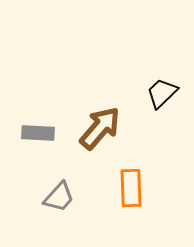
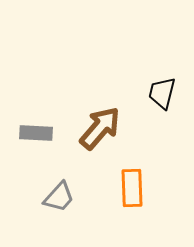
black trapezoid: rotated 32 degrees counterclockwise
gray rectangle: moved 2 px left
orange rectangle: moved 1 px right
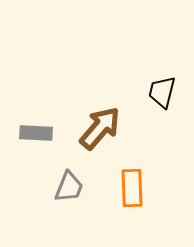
black trapezoid: moved 1 px up
gray trapezoid: moved 10 px right, 10 px up; rotated 20 degrees counterclockwise
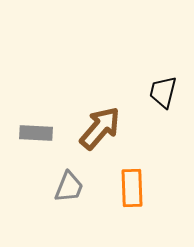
black trapezoid: moved 1 px right
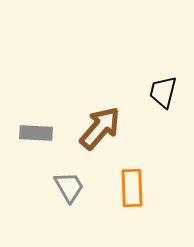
gray trapezoid: rotated 52 degrees counterclockwise
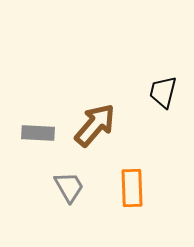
brown arrow: moved 5 px left, 3 px up
gray rectangle: moved 2 px right
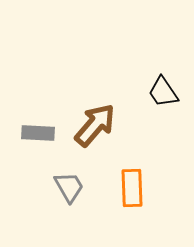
black trapezoid: rotated 48 degrees counterclockwise
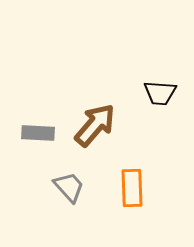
black trapezoid: moved 3 px left, 1 px down; rotated 52 degrees counterclockwise
gray trapezoid: rotated 12 degrees counterclockwise
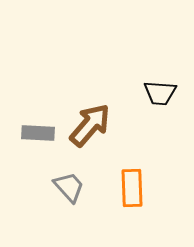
brown arrow: moved 5 px left
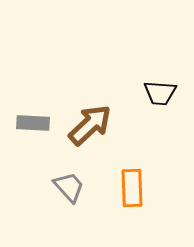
brown arrow: rotated 6 degrees clockwise
gray rectangle: moved 5 px left, 10 px up
